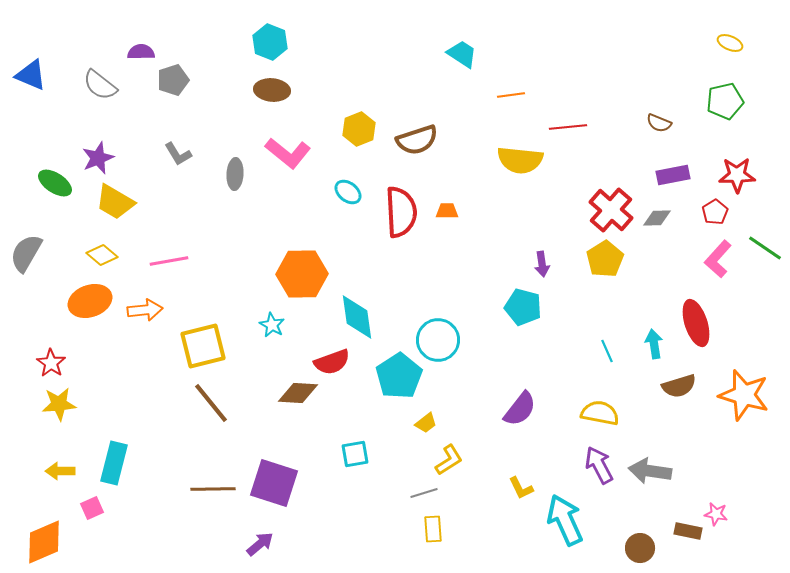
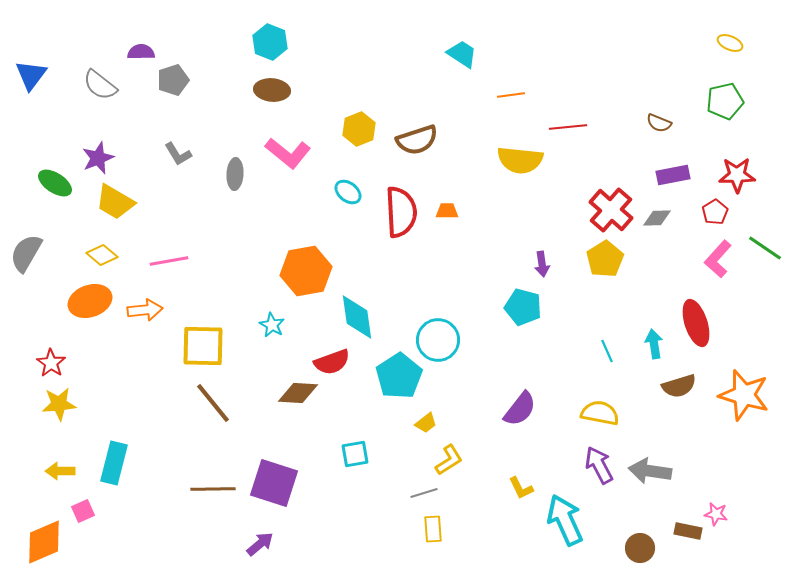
blue triangle at (31, 75): rotated 44 degrees clockwise
orange hexagon at (302, 274): moved 4 px right, 3 px up; rotated 9 degrees counterclockwise
yellow square at (203, 346): rotated 15 degrees clockwise
brown line at (211, 403): moved 2 px right
pink square at (92, 508): moved 9 px left, 3 px down
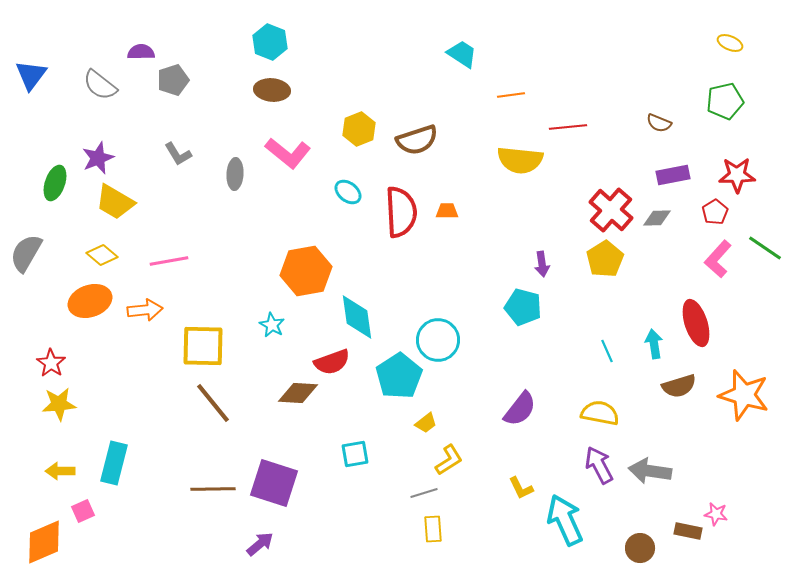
green ellipse at (55, 183): rotated 76 degrees clockwise
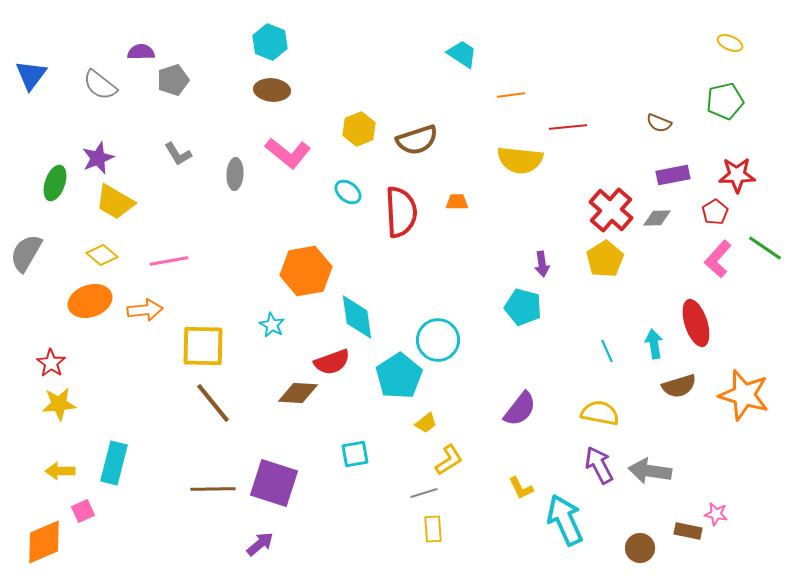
orange trapezoid at (447, 211): moved 10 px right, 9 px up
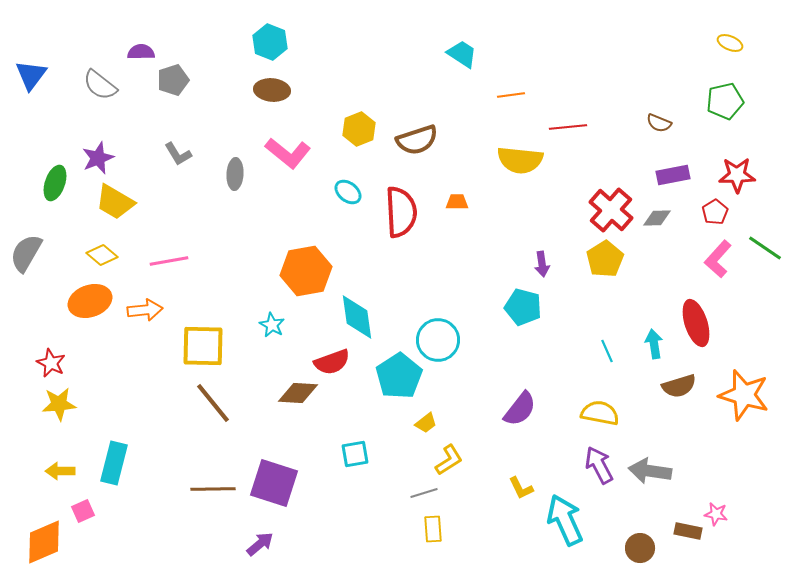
red star at (51, 363): rotated 8 degrees counterclockwise
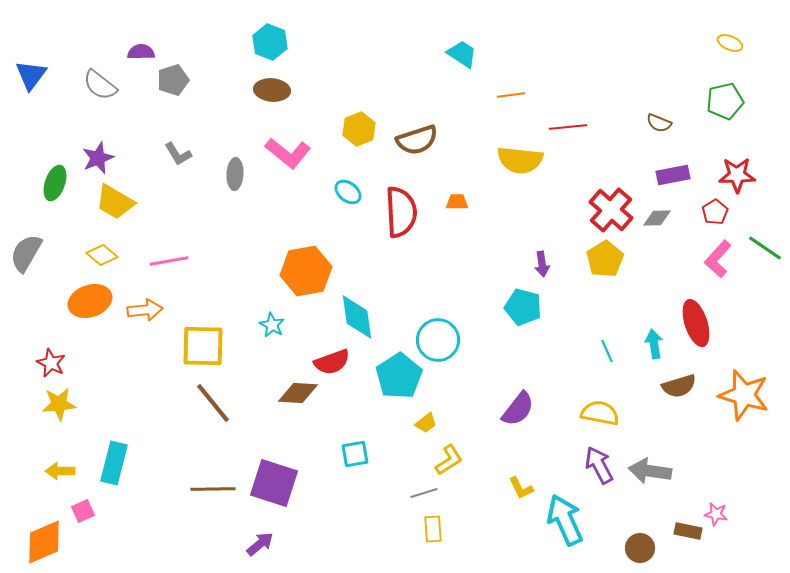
purple semicircle at (520, 409): moved 2 px left
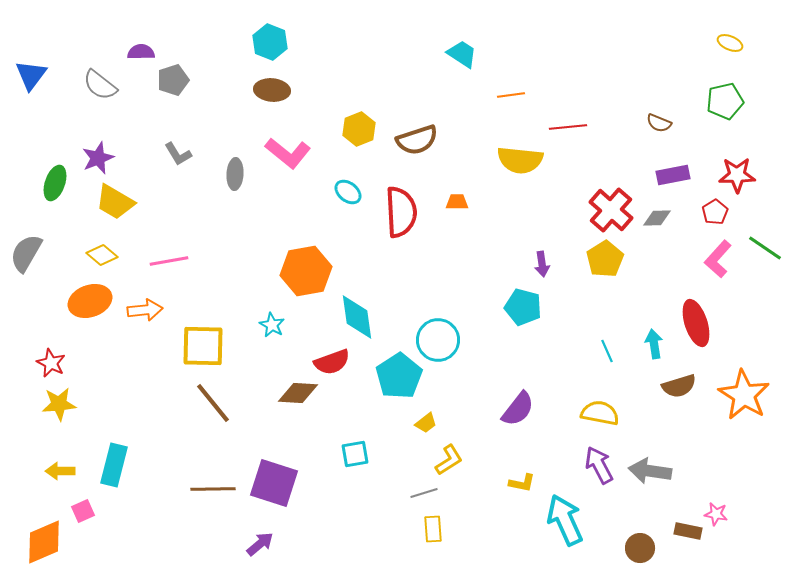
orange star at (744, 395): rotated 15 degrees clockwise
cyan rectangle at (114, 463): moved 2 px down
yellow L-shape at (521, 488): moved 1 px right, 5 px up; rotated 52 degrees counterclockwise
